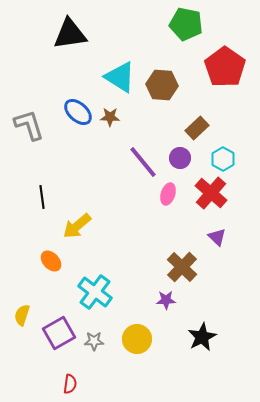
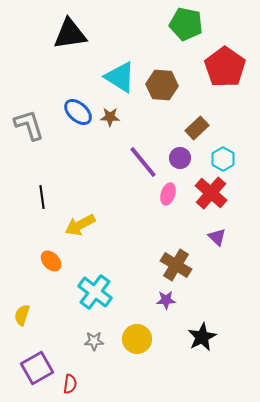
yellow arrow: moved 3 px right, 1 px up; rotated 12 degrees clockwise
brown cross: moved 6 px left, 2 px up; rotated 12 degrees counterclockwise
purple square: moved 22 px left, 35 px down
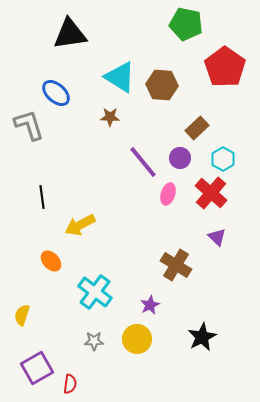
blue ellipse: moved 22 px left, 19 px up
purple star: moved 16 px left, 5 px down; rotated 24 degrees counterclockwise
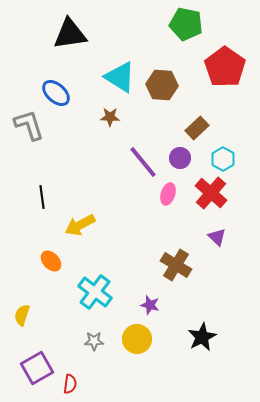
purple star: rotated 30 degrees counterclockwise
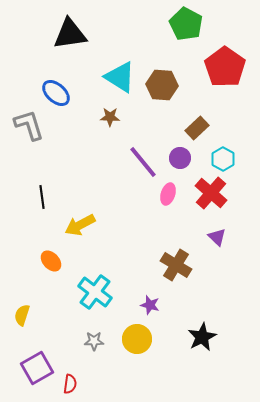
green pentagon: rotated 16 degrees clockwise
